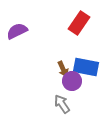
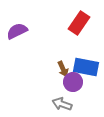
purple circle: moved 1 px right, 1 px down
gray arrow: rotated 36 degrees counterclockwise
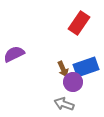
purple semicircle: moved 3 px left, 23 px down
blue rectangle: rotated 30 degrees counterclockwise
gray arrow: moved 2 px right
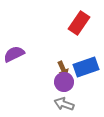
purple circle: moved 9 px left
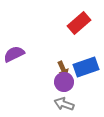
red rectangle: rotated 15 degrees clockwise
